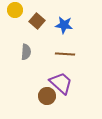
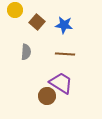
brown square: moved 1 px down
purple trapezoid: rotated 10 degrees counterclockwise
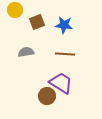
brown square: rotated 28 degrees clockwise
gray semicircle: rotated 105 degrees counterclockwise
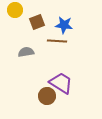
brown line: moved 8 px left, 13 px up
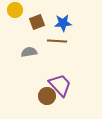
blue star: moved 1 px left, 2 px up; rotated 12 degrees counterclockwise
gray semicircle: moved 3 px right
purple trapezoid: moved 1 px left, 2 px down; rotated 15 degrees clockwise
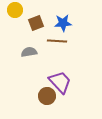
brown square: moved 1 px left, 1 px down
purple trapezoid: moved 3 px up
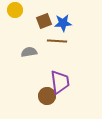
brown square: moved 8 px right, 2 px up
purple trapezoid: rotated 35 degrees clockwise
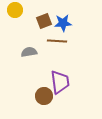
brown circle: moved 3 px left
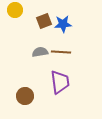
blue star: moved 1 px down
brown line: moved 4 px right, 11 px down
gray semicircle: moved 11 px right
brown circle: moved 19 px left
